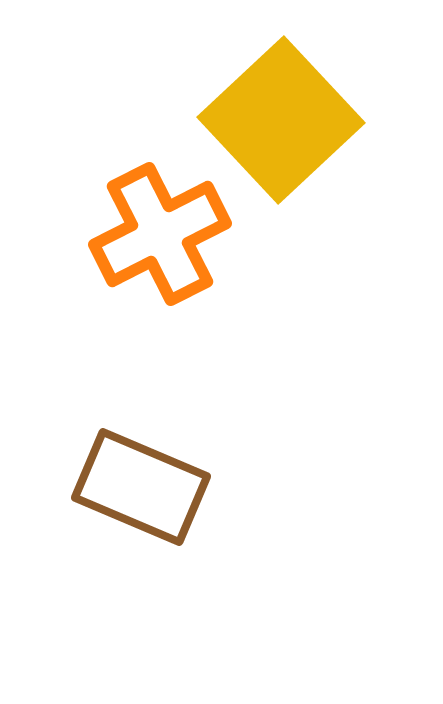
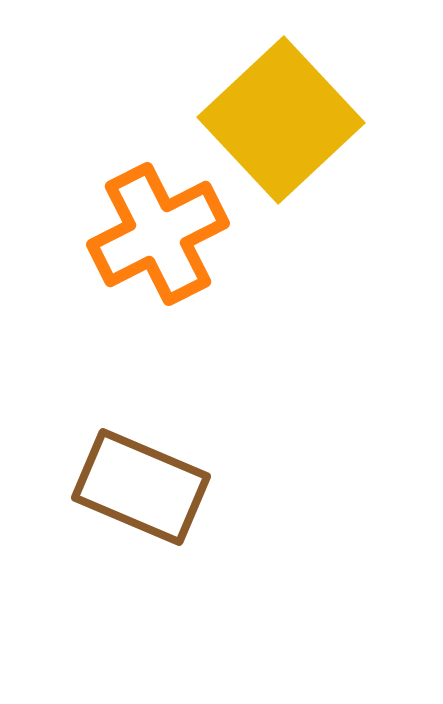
orange cross: moved 2 px left
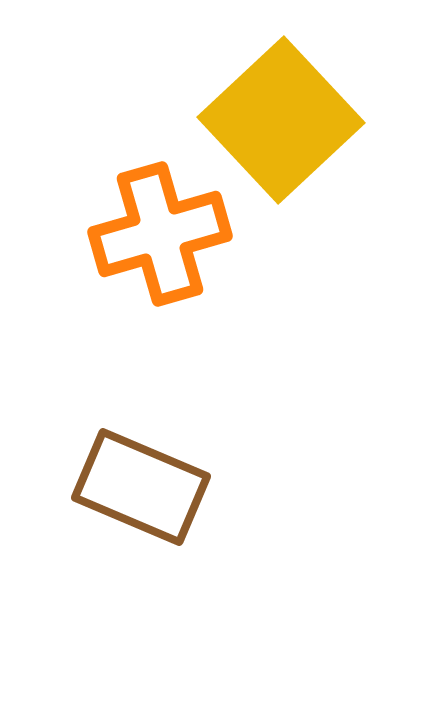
orange cross: moved 2 px right; rotated 11 degrees clockwise
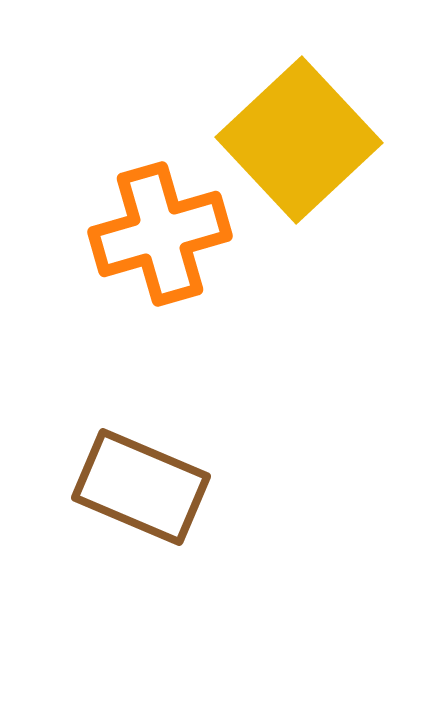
yellow square: moved 18 px right, 20 px down
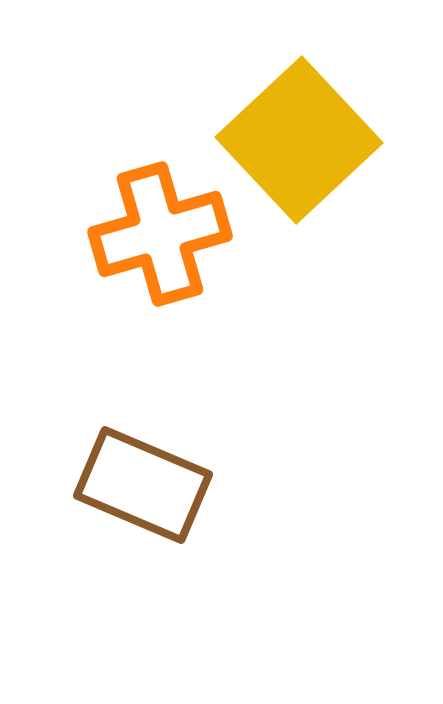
brown rectangle: moved 2 px right, 2 px up
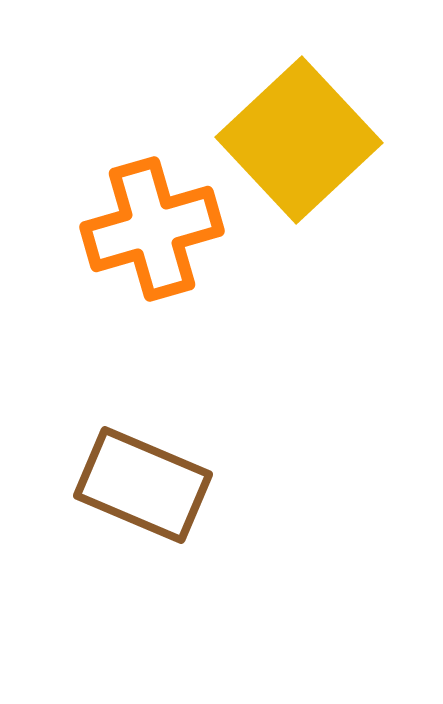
orange cross: moved 8 px left, 5 px up
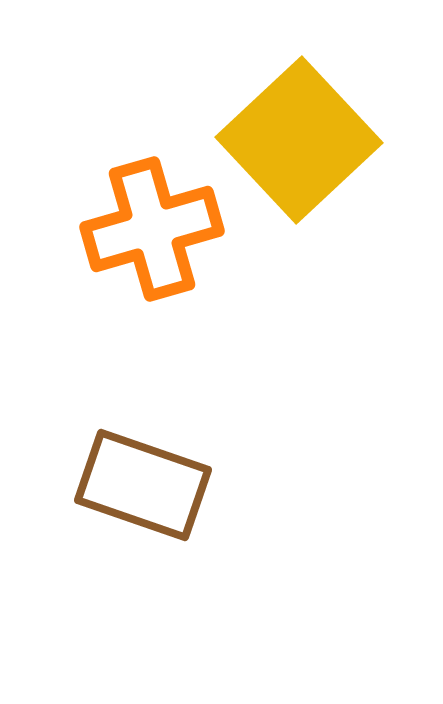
brown rectangle: rotated 4 degrees counterclockwise
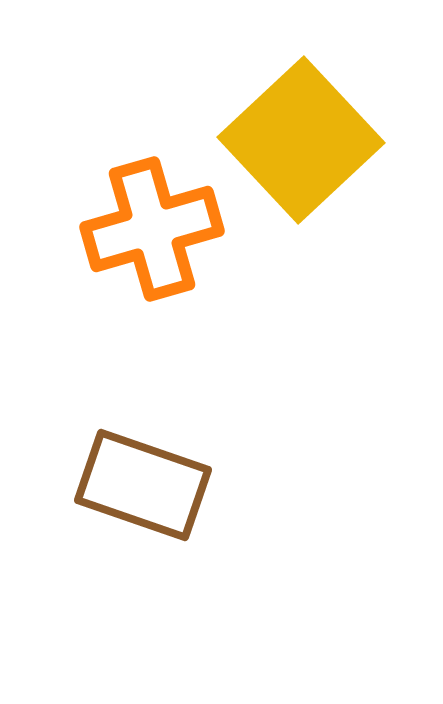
yellow square: moved 2 px right
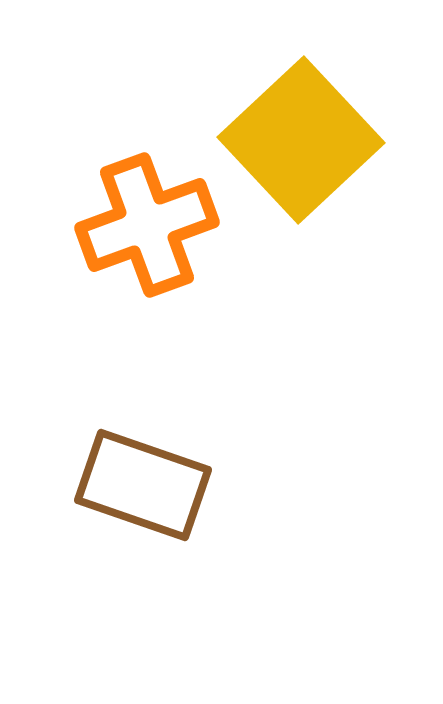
orange cross: moved 5 px left, 4 px up; rotated 4 degrees counterclockwise
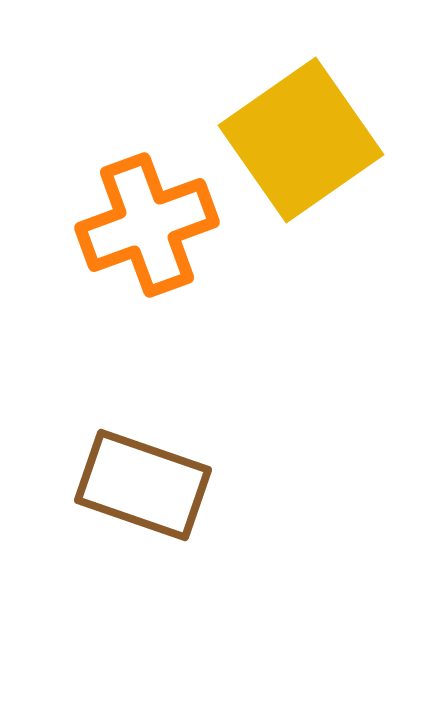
yellow square: rotated 8 degrees clockwise
